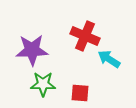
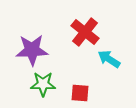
red cross: moved 4 px up; rotated 16 degrees clockwise
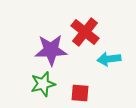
purple star: moved 19 px right
cyan arrow: rotated 40 degrees counterclockwise
green star: rotated 15 degrees counterclockwise
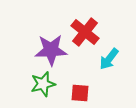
cyan arrow: rotated 45 degrees counterclockwise
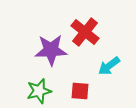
cyan arrow: moved 7 px down; rotated 15 degrees clockwise
green star: moved 4 px left, 7 px down
red square: moved 2 px up
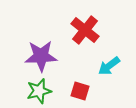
red cross: moved 2 px up
purple star: moved 10 px left, 6 px down
red square: rotated 12 degrees clockwise
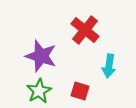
purple star: rotated 20 degrees clockwise
cyan arrow: rotated 45 degrees counterclockwise
green star: rotated 15 degrees counterclockwise
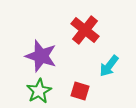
cyan arrow: rotated 30 degrees clockwise
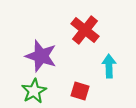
cyan arrow: rotated 140 degrees clockwise
green star: moved 5 px left
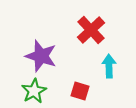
red cross: moved 6 px right; rotated 8 degrees clockwise
